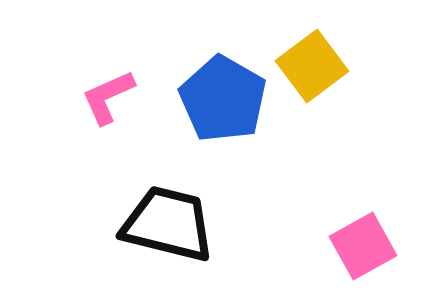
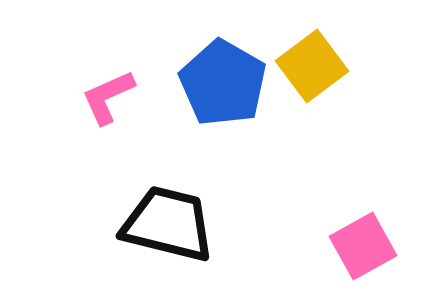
blue pentagon: moved 16 px up
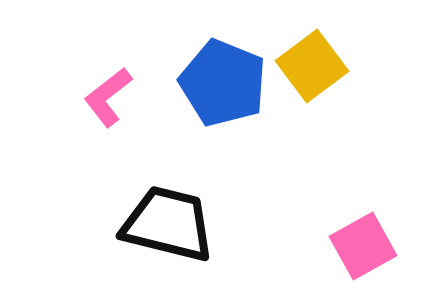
blue pentagon: rotated 8 degrees counterclockwise
pink L-shape: rotated 14 degrees counterclockwise
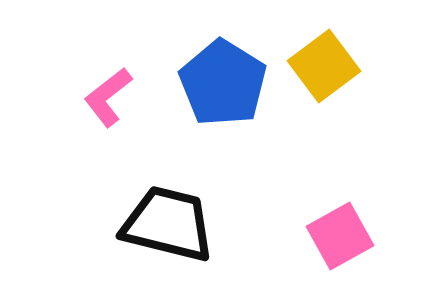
yellow square: moved 12 px right
blue pentagon: rotated 10 degrees clockwise
pink square: moved 23 px left, 10 px up
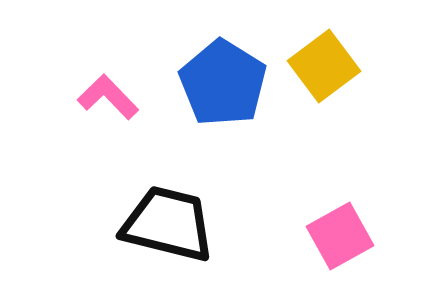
pink L-shape: rotated 84 degrees clockwise
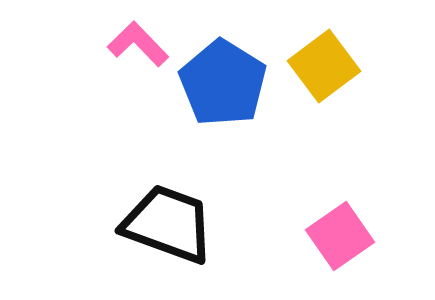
pink L-shape: moved 30 px right, 53 px up
black trapezoid: rotated 6 degrees clockwise
pink square: rotated 6 degrees counterclockwise
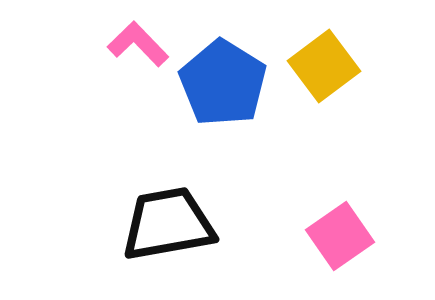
black trapezoid: rotated 30 degrees counterclockwise
